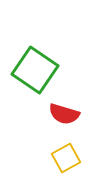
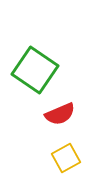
red semicircle: moved 4 px left; rotated 40 degrees counterclockwise
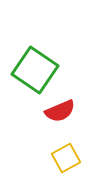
red semicircle: moved 3 px up
